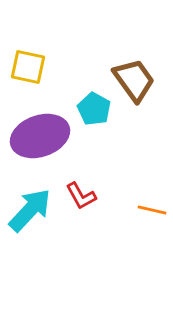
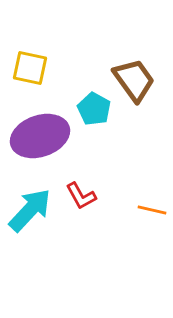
yellow square: moved 2 px right, 1 px down
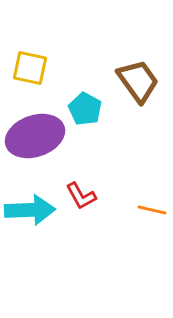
brown trapezoid: moved 4 px right, 1 px down
cyan pentagon: moved 9 px left
purple ellipse: moved 5 px left
cyan arrow: rotated 45 degrees clockwise
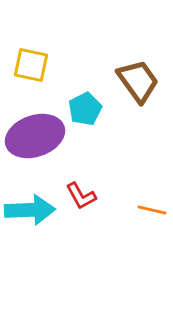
yellow square: moved 1 px right, 3 px up
cyan pentagon: rotated 16 degrees clockwise
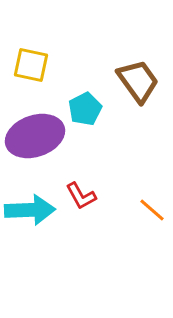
orange line: rotated 28 degrees clockwise
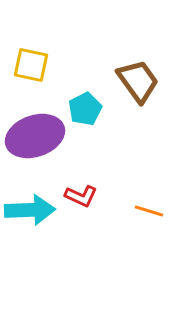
red L-shape: rotated 36 degrees counterclockwise
orange line: moved 3 px left, 1 px down; rotated 24 degrees counterclockwise
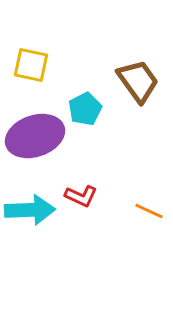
orange line: rotated 8 degrees clockwise
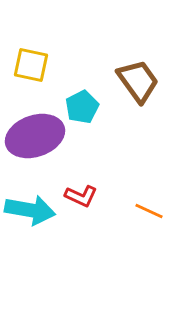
cyan pentagon: moved 3 px left, 2 px up
cyan arrow: rotated 12 degrees clockwise
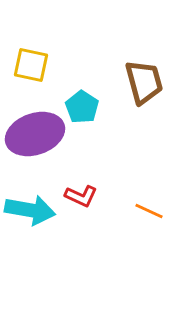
brown trapezoid: moved 6 px right, 1 px down; rotated 21 degrees clockwise
cyan pentagon: rotated 12 degrees counterclockwise
purple ellipse: moved 2 px up
